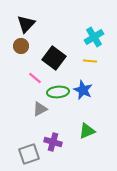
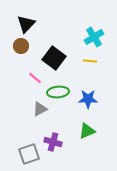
blue star: moved 5 px right, 9 px down; rotated 24 degrees counterclockwise
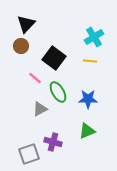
green ellipse: rotated 65 degrees clockwise
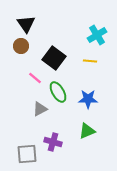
black triangle: rotated 18 degrees counterclockwise
cyan cross: moved 3 px right, 2 px up
gray square: moved 2 px left; rotated 15 degrees clockwise
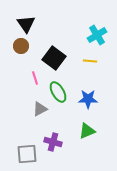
pink line: rotated 32 degrees clockwise
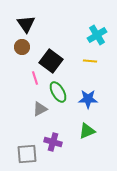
brown circle: moved 1 px right, 1 px down
black square: moved 3 px left, 3 px down
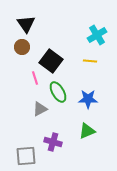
gray square: moved 1 px left, 2 px down
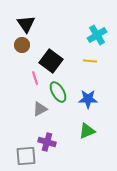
brown circle: moved 2 px up
purple cross: moved 6 px left
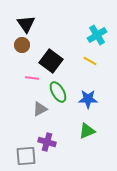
yellow line: rotated 24 degrees clockwise
pink line: moved 3 px left; rotated 64 degrees counterclockwise
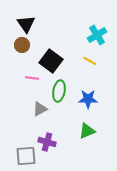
green ellipse: moved 1 px right, 1 px up; rotated 40 degrees clockwise
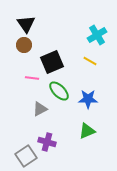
brown circle: moved 2 px right
black square: moved 1 px right, 1 px down; rotated 30 degrees clockwise
green ellipse: rotated 55 degrees counterclockwise
gray square: rotated 30 degrees counterclockwise
